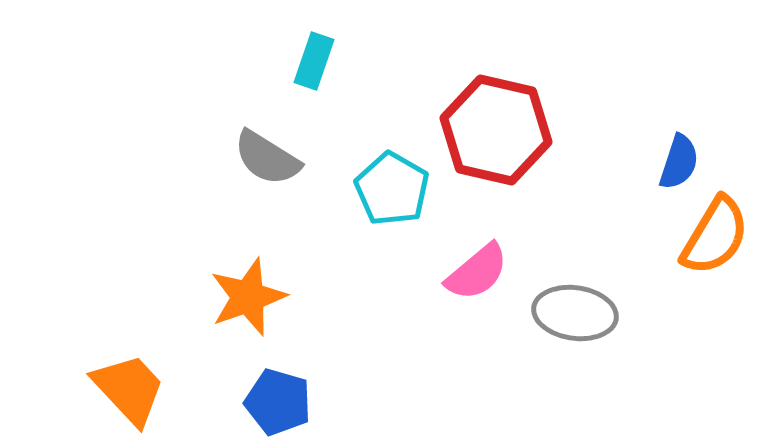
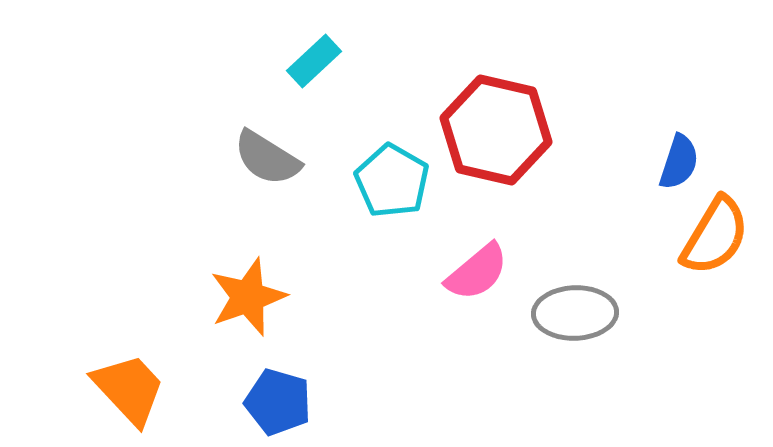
cyan rectangle: rotated 28 degrees clockwise
cyan pentagon: moved 8 px up
gray ellipse: rotated 10 degrees counterclockwise
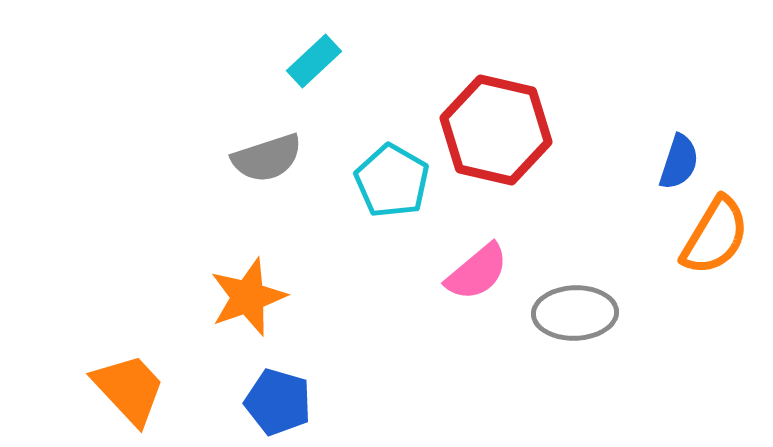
gray semicircle: rotated 50 degrees counterclockwise
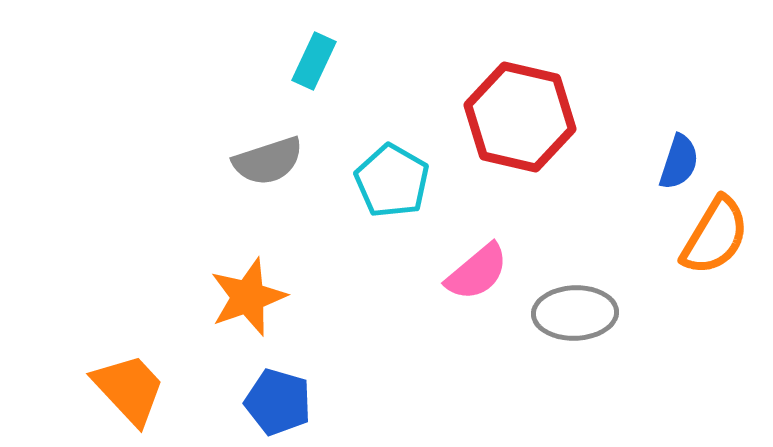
cyan rectangle: rotated 22 degrees counterclockwise
red hexagon: moved 24 px right, 13 px up
gray semicircle: moved 1 px right, 3 px down
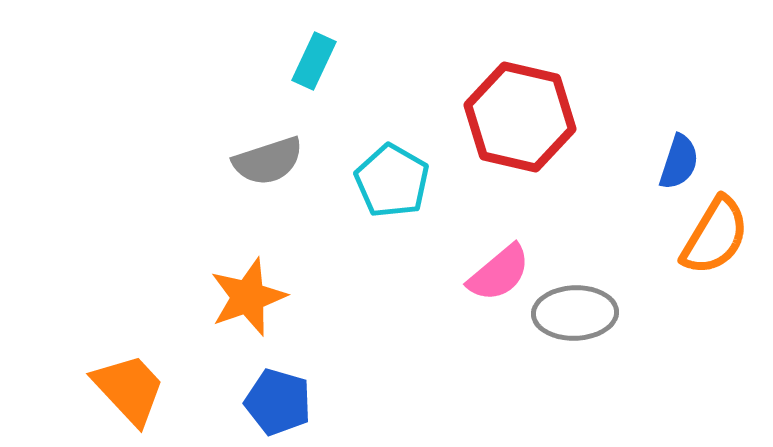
pink semicircle: moved 22 px right, 1 px down
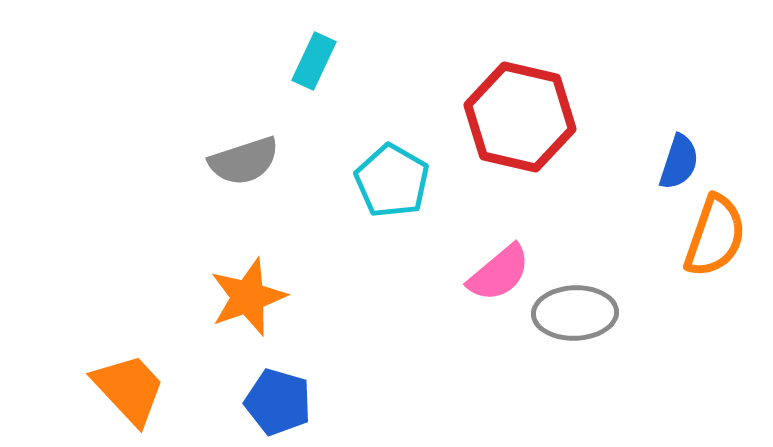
gray semicircle: moved 24 px left
orange semicircle: rotated 12 degrees counterclockwise
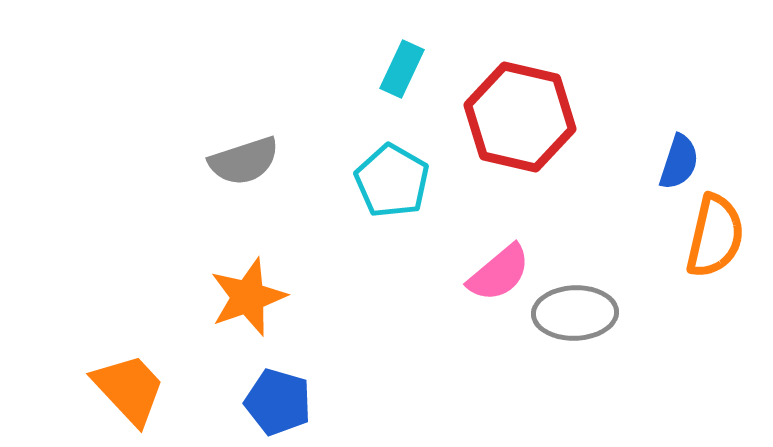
cyan rectangle: moved 88 px right, 8 px down
orange semicircle: rotated 6 degrees counterclockwise
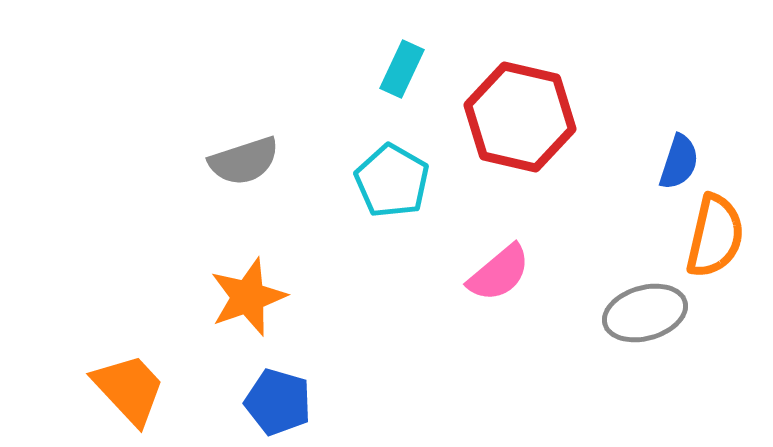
gray ellipse: moved 70 px right; rotated 14 degrees counterclockwise
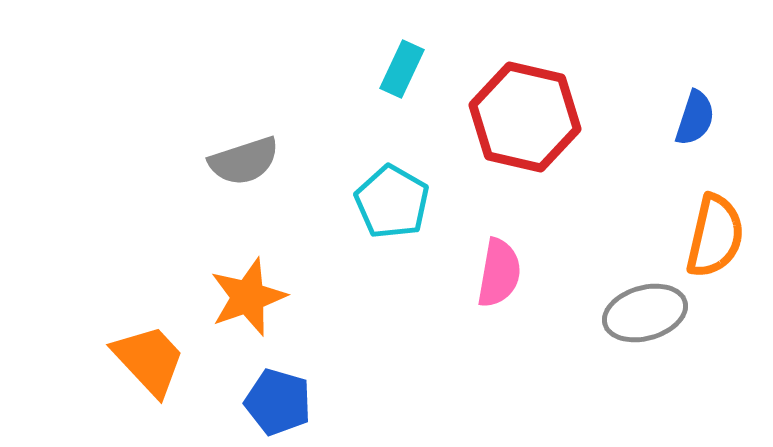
red hexagon: moved 5 px right
blue semicircle: moved 16 px right, 44 px up
cyan pentagon: moved 21 px down
pink semicircle: rotated 40 degrees counterclockwise
orange trapezoid: moved 20 px right, 29 px up
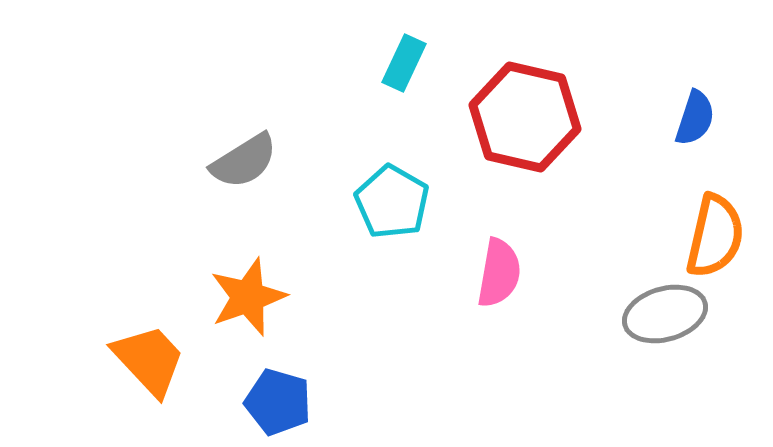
cyan rectangle: moved 2 px right, 6 px up
gray semicircle: rotated 14 degrees counterclockwise
gray ellipse: moved 20 px right, 1 px down
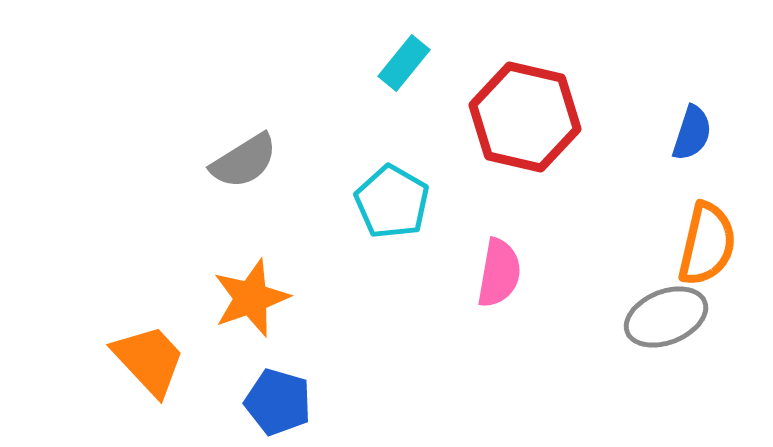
cyan rectangle: rotated 14 degrees clockwise
blue semicircle: moved 3 px left, 15 px down
orange semicircle: moved 8 px left, 8 px down
orange star: moved 3 px right, 1 px down
gray ellipse: moved 1 px right, 3 px down; rotated 6 degrees counterclockwise
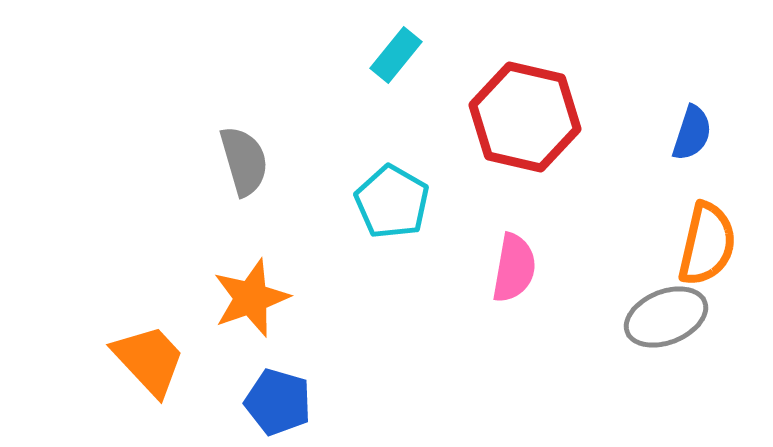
cyan rectangle: moved 8 px left, 8 px up
gray semicircle: rotated 74 degrees counterclockwise
pink semicircle: moved 15 px right, 5 px up
